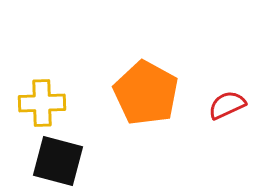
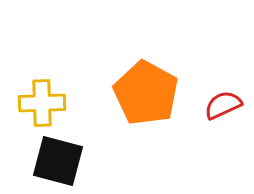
red semicircle: moved 4 px left
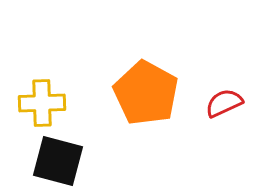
red semicircle: moved 1 px right, 2 px up
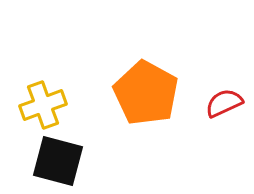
yellow cross: moved 1 px right, 2 px down; rotated 18 degrees counterclockwise
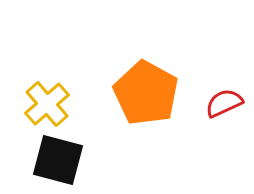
yellow cross: moved 4 px right, 1 px up; rotated 21 degrees counterclockwise
black square: moved 1 px up
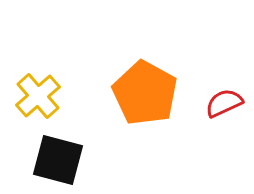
orange pentagon: moved 1 px left
yellow cross: moved 9 px left, 8 px up
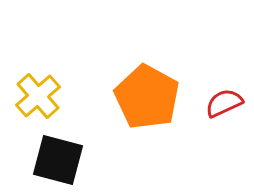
orange pentagon: moved 2 px right, 4 px down
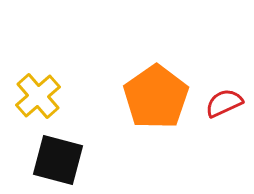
orange pentagon: moved 9 px right; rotated 8 degrees clockwise
